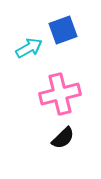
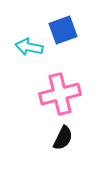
cyan arrow: moved 1 px up; rotated 140 degrees counterclockwise
black semicircle: rotated 20 degrees counterclockwise
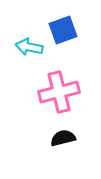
pink cross: moved 1 px left, 2 px up
black semicircle: rotated 130 degrees counterclockwise
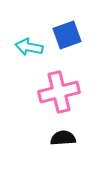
blue square: moved 4 px right, 5 px down
black semicircle: rotated 10 degrees clockwise
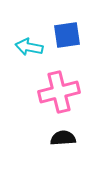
blue square: rotated 12 degrees clockwise
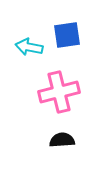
black semicircle: moved 1 px left, 2 px down
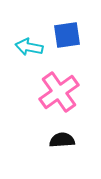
pink cross: rotated 21 degrees counterclockwise
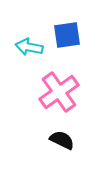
black semicircle: rotated 30 degrees clockwise
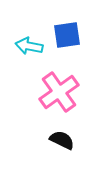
cyan arrow: moved 1 px up
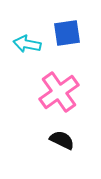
blue square: moved 2 px up
cyan arrow: moved 2 px left, 2 px up
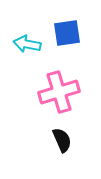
pink cross: rotated 18 degrees clockwise
black semicircle: rotated 40 degrees clockwise
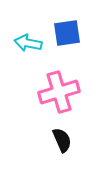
cyan arrow: moved 1 px right, 1 px up
